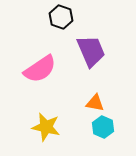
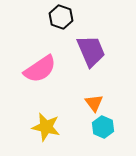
orange triangle: moved 1 px left; rotated 42 degrees clockwise
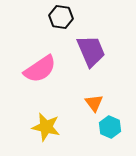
black hexagon: rotated 10 degrees counterclockwise
cyan hexagon: moved 7 px right
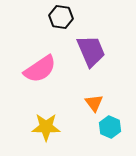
yellow star: rotated 12 degrees counterclockwise
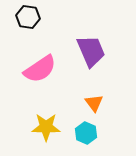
black hexagon: moved 33 px left
cyan hexagon: moved 24 px left, 6 px down
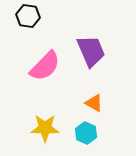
black hexagon: moved 1 px up
pink semicircle: moved 5 px right, 3 px up; rotated 12 degrees counterclockwise
orange triangle: rotated 24 degrees counterclockwise
yellow star: moved 1 px left, 1 px down
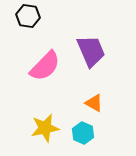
yellow star: rotated 12 degrees counterclockwise
cyan hexagon: moved 3 px left
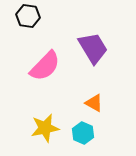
purple trapezoid: moved 2 px right, 3 px up; rotated 8 degrees counterclockwise
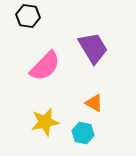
yellow star: moved 6 px up
cyan hexagon: rotated 10 degrees counterclockwise
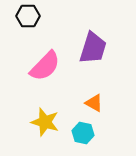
black hexagon: rotated 10 degrees counterclockwise
purple trapezoid: rotated 48 degrees clockwise
yellow star: rotated 28 degrees clockwise
